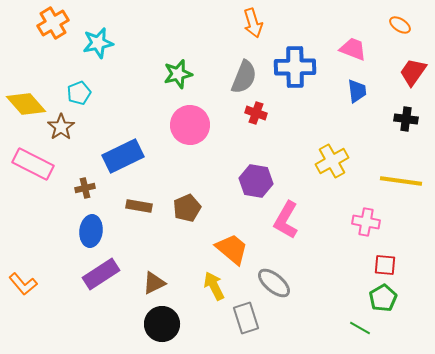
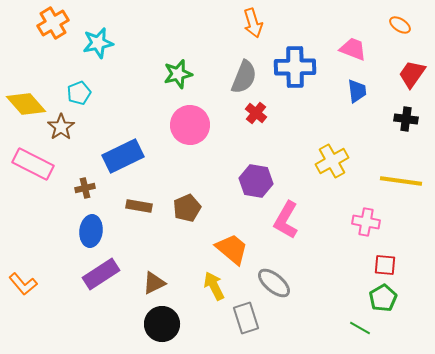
red trapezoid: moved 1 px left, 2 px down
red cross: rotated 20 degrees clockwise
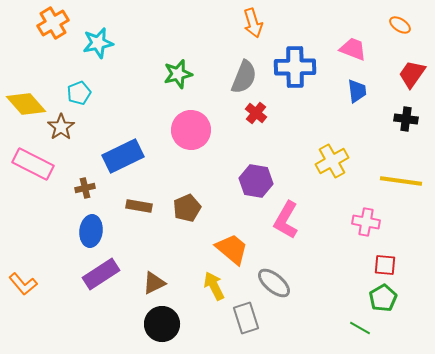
pink circle: moved 1 px right, 5 px down
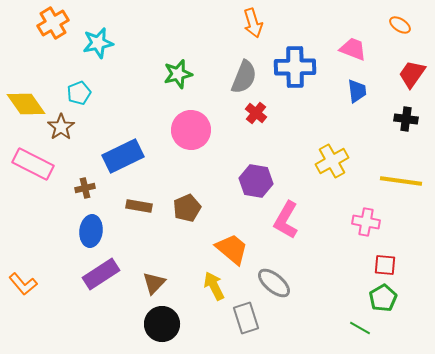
yellow diamond: rotated 6 degrees clockwise
brown triangle: rotated 20 degrees counterclockwise
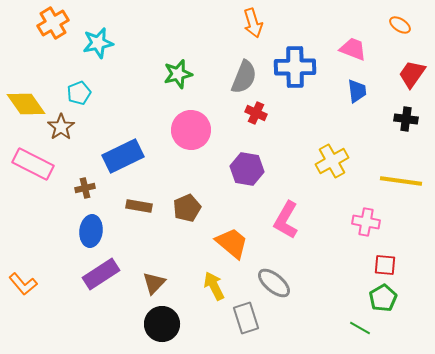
red cross: rotated 15 degrees counterclockwise
purple hexagon: moved 9 px left, 12 px up
orange trapezoid: moved 6 px up
